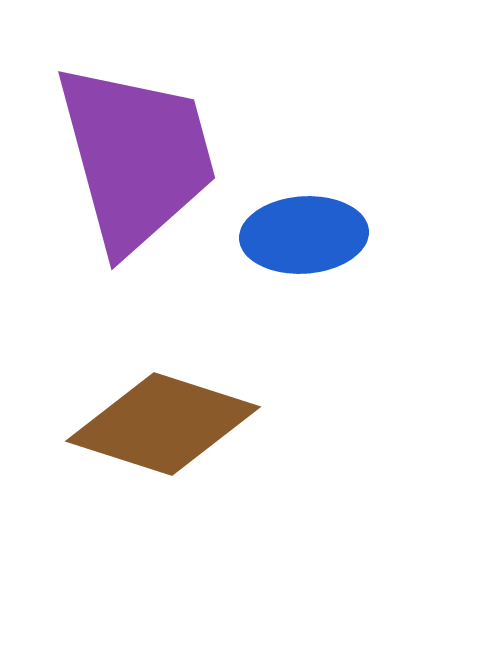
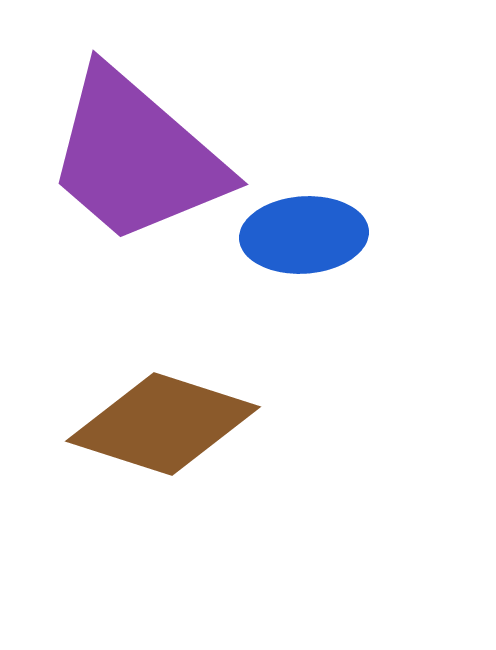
purple trapezoid: rotated 146 degrees clockwise
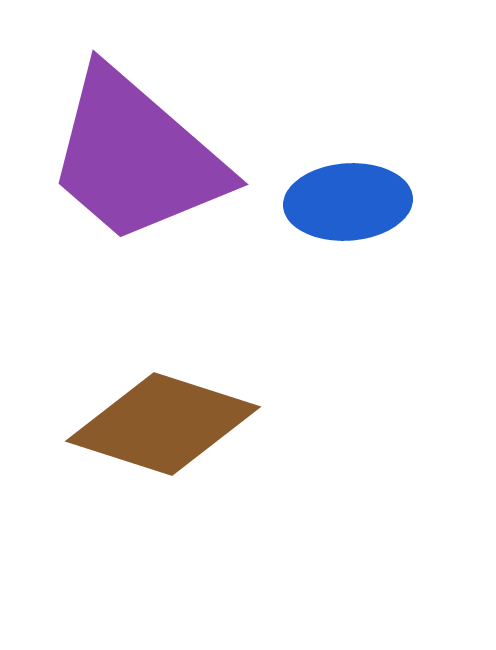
blue ellipse: moved 44 px right, 33 px up
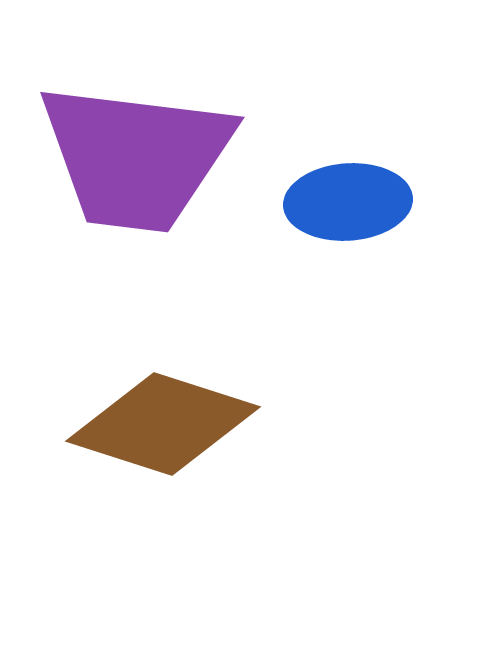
purple trapezoid: rotated 34 degrees counterclockwise
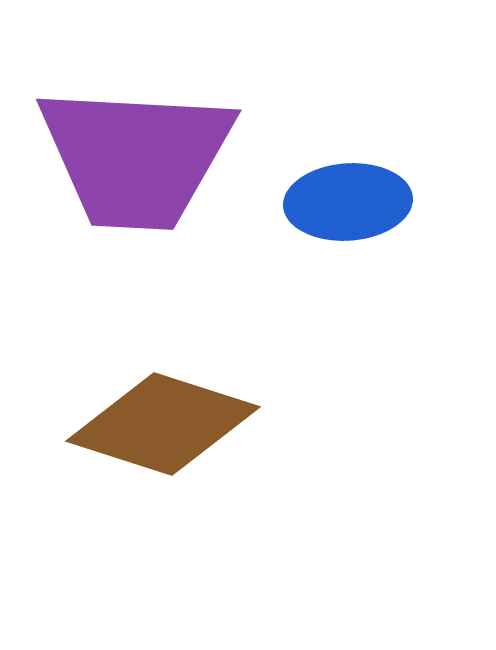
purple trapezoid: rotated 4 degrees counterclockwise
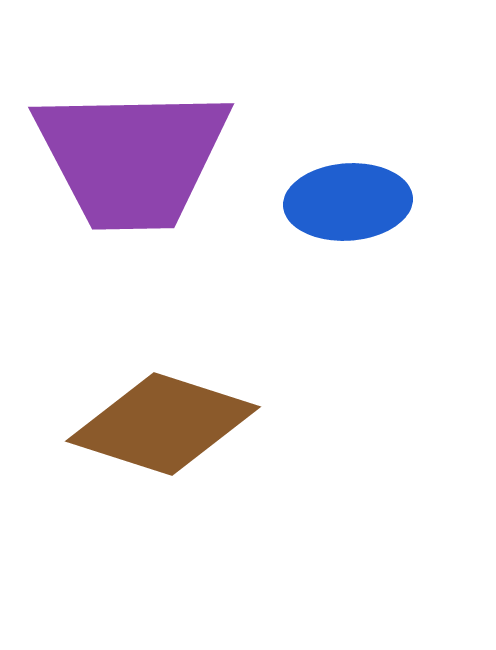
purple trapezoid: moved 4 px left, 1 px down; rotated 4 degrees counterclockwise
